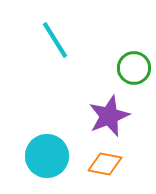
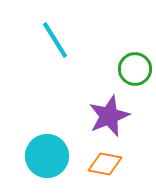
green circle: moved 1 px right, 1 px down
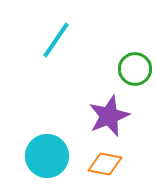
cyan line: moved 1 px right; rotated 66 degrees clockwise
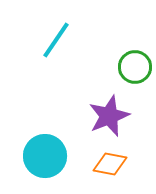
green circle: moved 2 px up
cyan circle: moved 2 px left
orange diamond: moved 5 px right
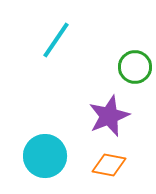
orange diamond: moved 1 px left, 1 px down
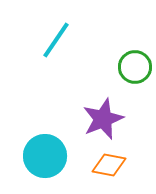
purple star: moved 6 px left, 3 px down
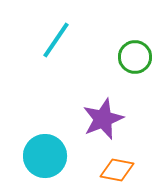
green circle: moved 10 px up
orange diamond: moved 8 px right, 5 px down
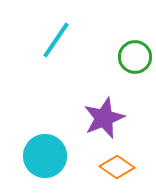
purple star: moved 1 px right, 1 px up
orange diamond: moved 3 px up; rotated 24 degrees clockwise
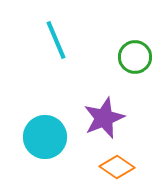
cyan line: rotated 57 degrees counterclockwise
cyan circle: moved 19 px up
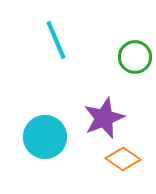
orange diamond: moved 6 px right, 8 px up
